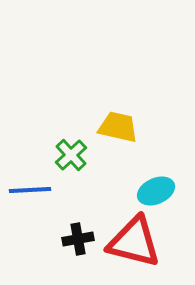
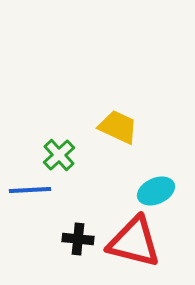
yellow trapezoid: rotated 12 degrees clockwise
green cross: moved 12 px left
black cross: rotated 16 degrees clockwise
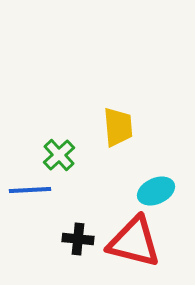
yellow trapezoid: rotated 60 degrees clockwise
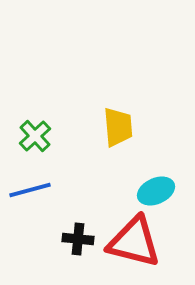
green cross: moved 24 px left, 19 px up
blue line: rotated 12 degrees counterclockwise
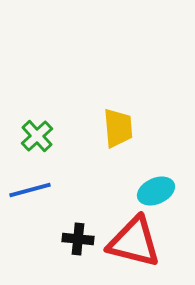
yellow trapezoid: moved 1 px down
green cross: moved 2 px right
